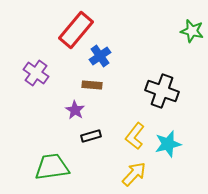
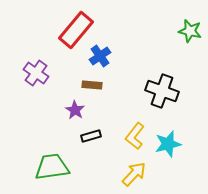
green star: moved 2 px left
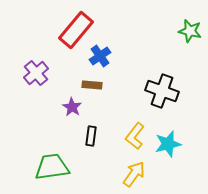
purple cross: rotated 15 degrees clockwise
purple star: moved 3 px left, 3 px up
black rectangle: rotated 66 degrees counterclockwise
yellow arrow: rotated 8 degrees counterclockwise
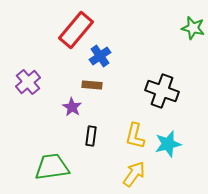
green star: moved 3 px right, 3 px up
purple cross: moved 8 px left, 9 px down
yellow L-shape: rotated 24 degrees counterclockwise
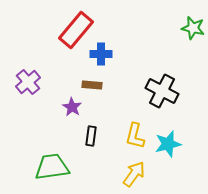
blue cross: moved 1 px right, 2 px up; rotated 35 degrees clockwise
black cross: rotated 8 degrees clockwise
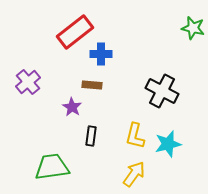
red rectangle: moved 1 px left, 2 px down; rotated 12 degrees clockwise
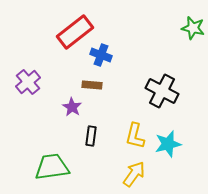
blue cross: moved 1 px down; rotated 20 degrees clockwise
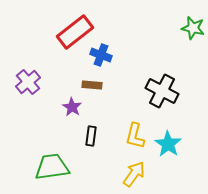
cyan star: rotated 24 degrees counterclockwise
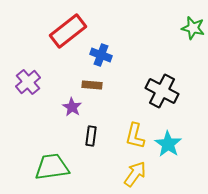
red rectangle: moved 7 px left, 1 px up
yellow arrow: moved 1 px right
